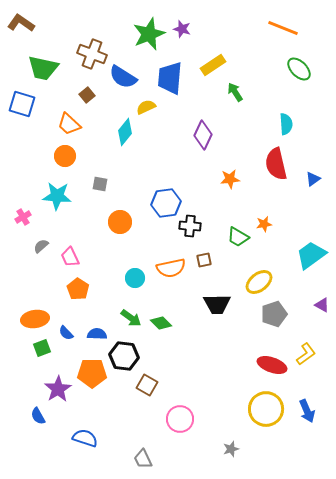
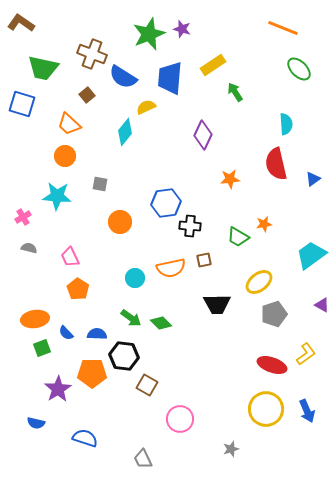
gray semicircle at (41, 246): moved 12 px left, 2 px down; rotated 56 degrees clockwise
blue semicircle at (38, 416): moved 2 px left, 7 px down; rotated 48 degrees counterclockwise
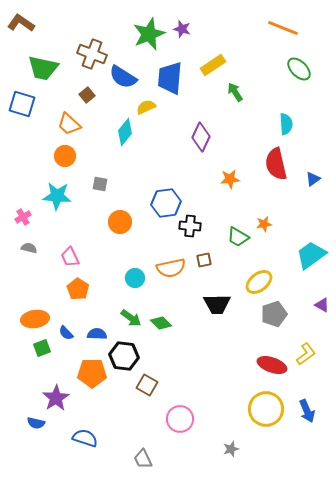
purple diamond at (203, 135): moved 2 px left, 2 px down
purple star at (58, 389): moved 2 px left, 9 px down
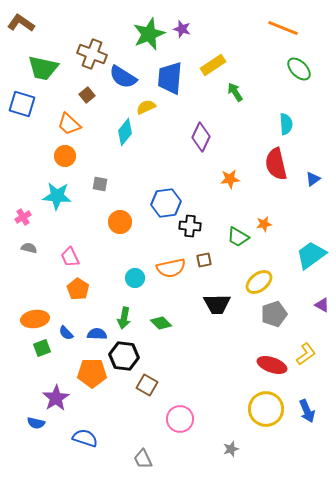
green arrow at (131, 318): moved 7 px left; rotated 65 degrees clockwise
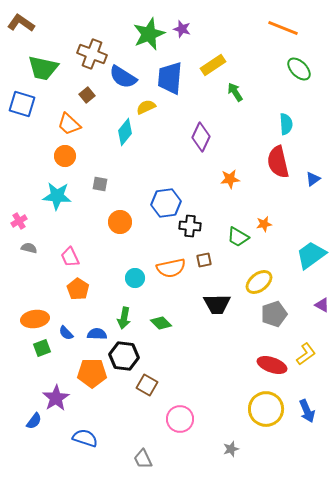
red semicircle at (276, 164): moved 2 px right, 2 px up
pink cross at (23, 217): moved 4 px left, 4 px down
blue semicircle at (36, 423): moved 2 px left, 2 px up; rotated 66 degrees counterclockwise
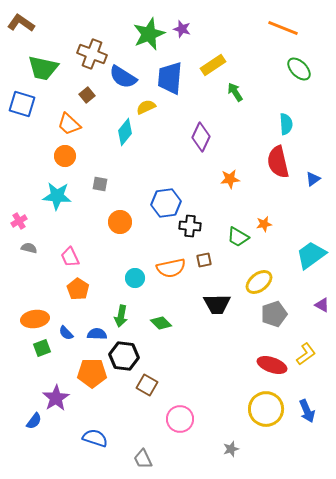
green arrow at (124, 318): moved 3 px left, 2 px up
blue semicircle at (85, 438): moved 10 px right
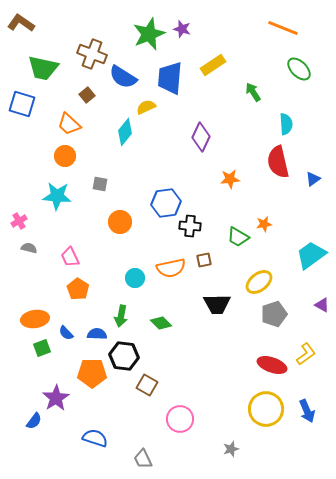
green arrow at (235, 92): moved 18 px right
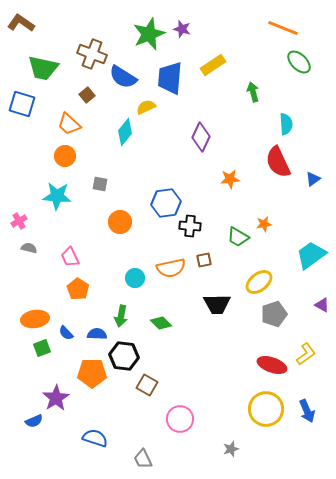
green ellipse at (299, 69): moved 7 px up
green arrow at (253, 92): rotated 18 degrees clockwise
red semicircle at (278, 162): rotated 12 degrees counterclockwise
blue semicircle at (34, 421): rotated 30 degrees clockwise
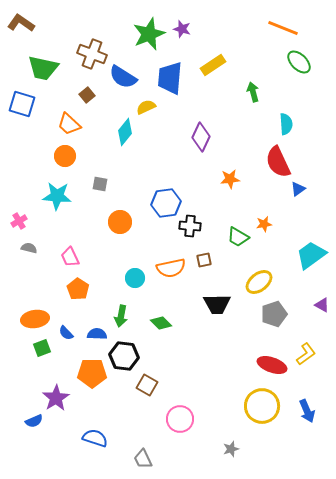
blue triangle at (313, 179): moved 15 px left, 10 px down
yellow circle at (266, 409): moved 4 px left, 3 px up
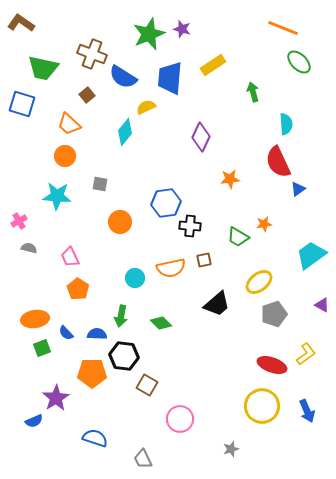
black trapezoid at (217, 304): rotated 40 degrees counterclockwise
